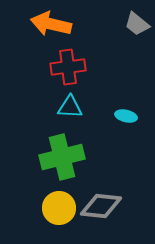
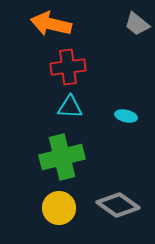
gray diamond: moved 17 px right, 1 px up; rotated 30 degrees clockwise
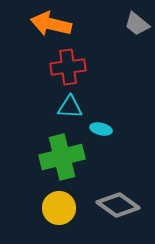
cyan ellipse: moved 25 px left, 13 px down
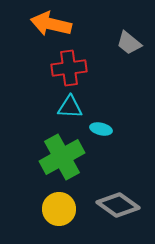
gray trapezoid: moved 8 px left, 19 px down
red cross: moved 1 px right, 1 px down
green cross: rotated 15 degrees counterclockwise
yellow circle: moved 1 px down
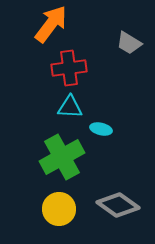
orange arrow: rotated 114 degrees clockwise
gray trapezoid: rotated 8 degrees counterclockwise
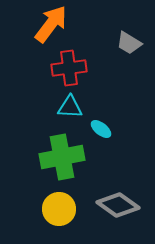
cyan ellipse: rotated 25 degrees clockwise
green cross: rotated 18 degrees clockwise
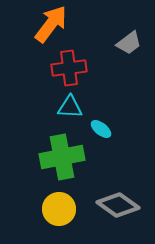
gray trapezoid: rotated 68 degrees counterclockwise
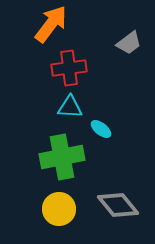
gray diamond: rotated 15 degrees clockwise
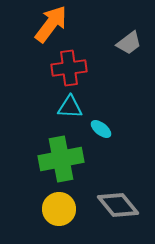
green cross: moved 1 px left, 2 px down
